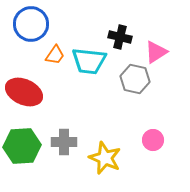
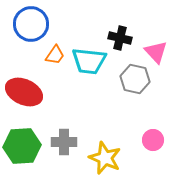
black cross: moved 1 px down
pink triangle: rotated 40 degrees counterclockwise
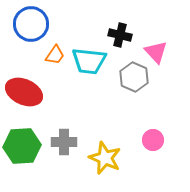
black cross: moved 3 px up
gray hexagon: moved 1 px left, 2 px up; rotated 12 degrees clockwise
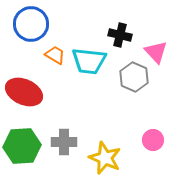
orange trapezoid: rotated 95 degrees counterclockwise
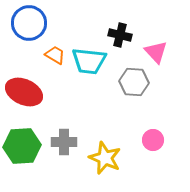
blue circle: moved 2 px left, 1 px up
gray hexagon: moved 5 px down; rotated 20 degrees counterclockwise
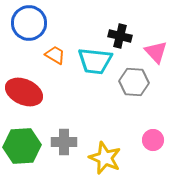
black cross: moved 1 px down
cyan trapezoid: moved 6 px right
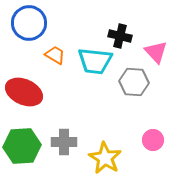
yellow star: rotated 8 degrees clockwise
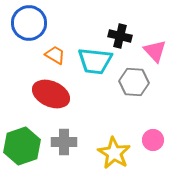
pink triangle: moved 1 px left, 1 px up
red ellipse: moved 27 px right, 2 px down
green hexagon: rotated 15 degrees counterclockwise
yellow star: moved 9 px right, 5 px up
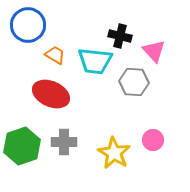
blue circle: moved 1 px left, 2 px down
pink triangle: moved 1 px left
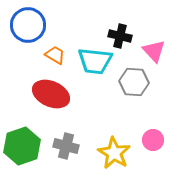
gray cross: moved 2 px right, 4 px down; rotated 15 degrees clockwise
